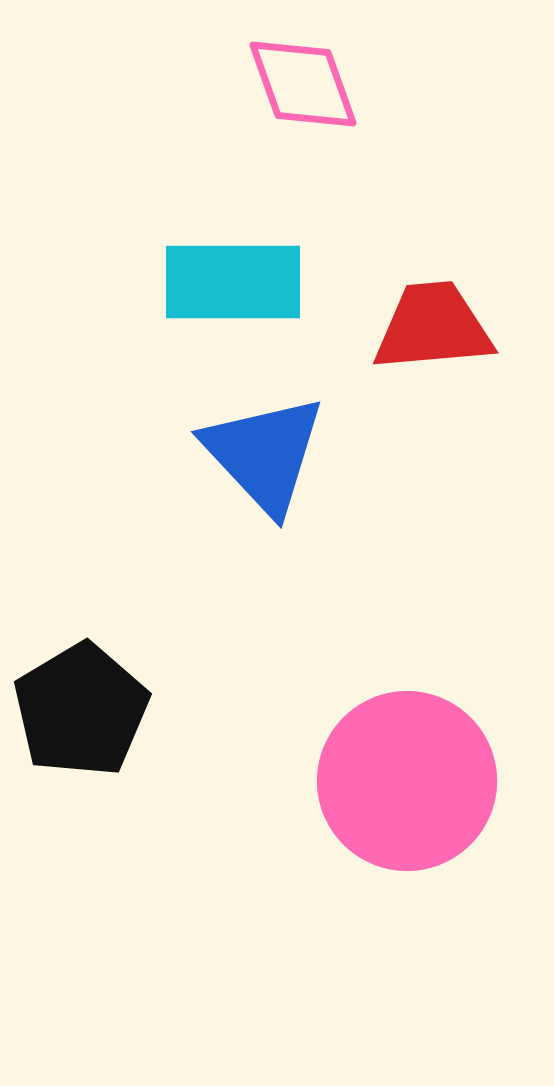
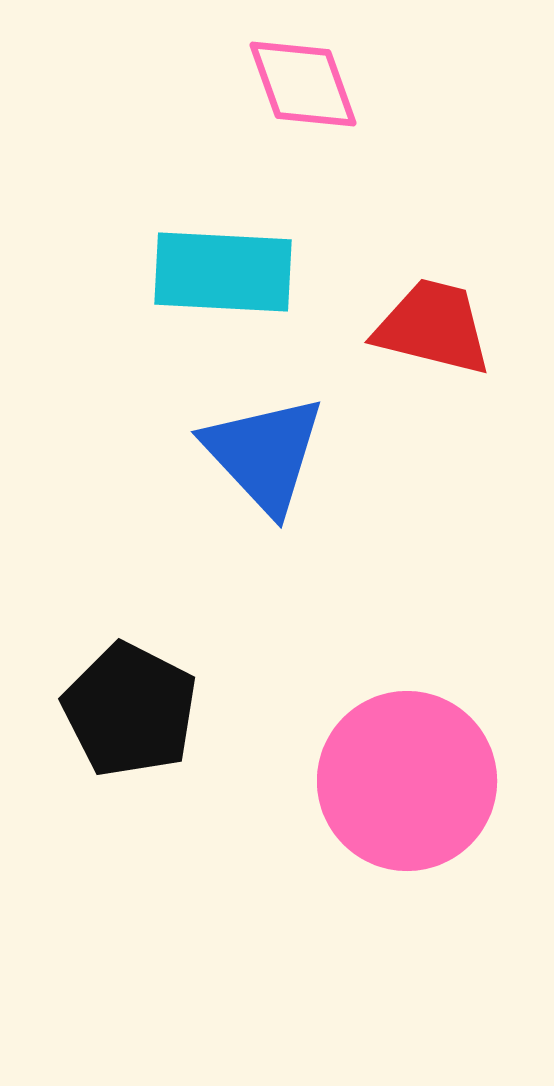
cyan rectangle: moved 10 px left, 10 px up; rotated 3 degrees clockwise
red trapezoid: rotated 19 degrees clockwise
black pentagon: moved 49 px right; rotated 14 degrees counterclockwise
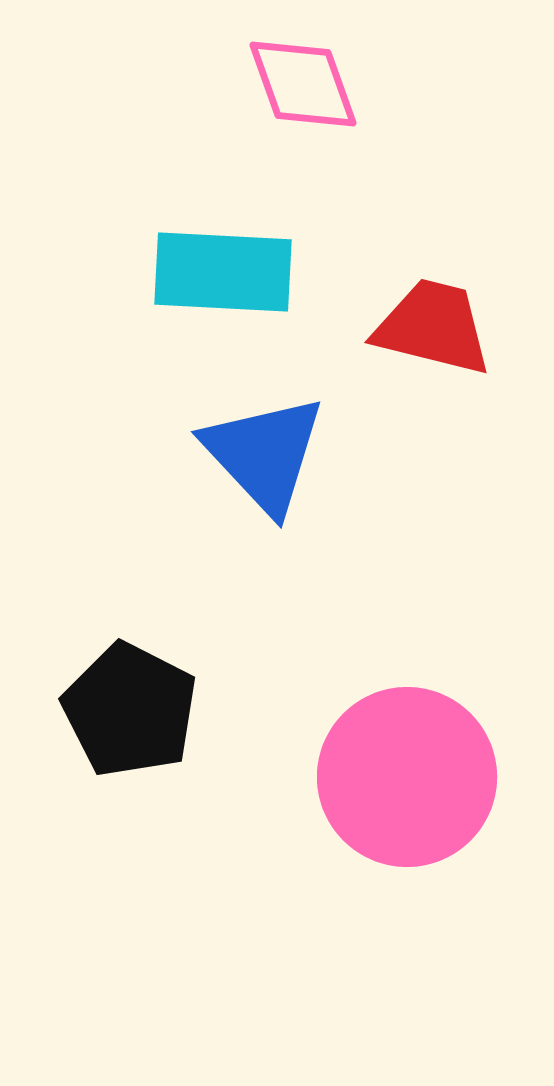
pink circle: moved 4 px up
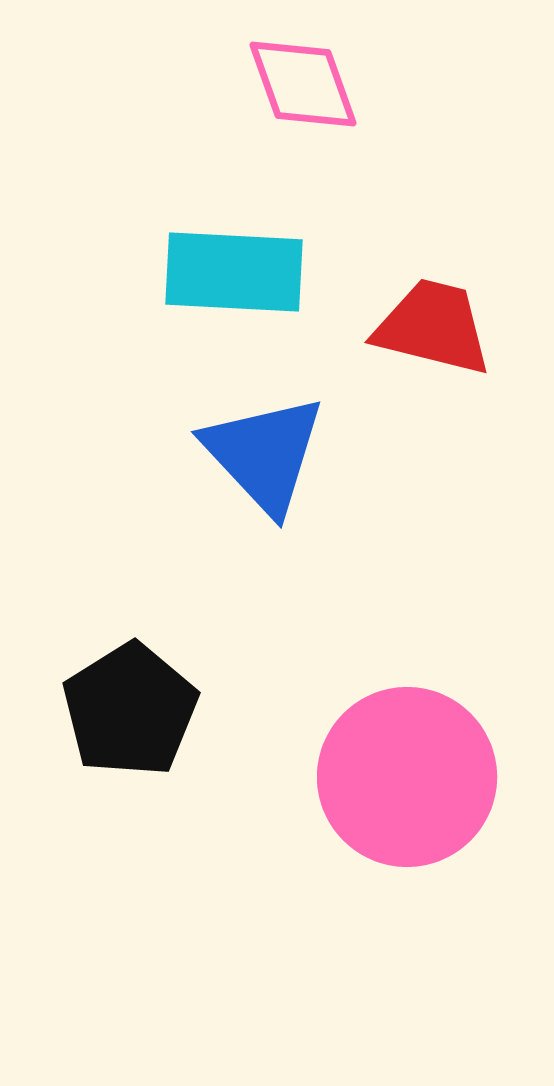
cyan rectangle: moved 11 px right
black pentagon: rotated 13 degrees clockwise
